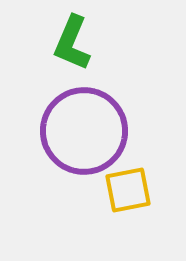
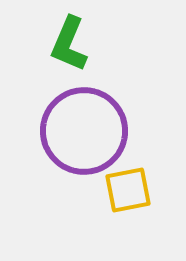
green L-shape: moved 3 px left, 1 px down
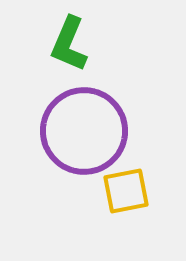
yellow square: moved 2 px left, 1 px down
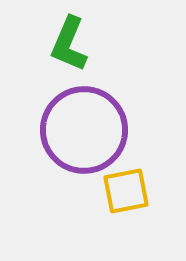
purple circle: moved 1 px up
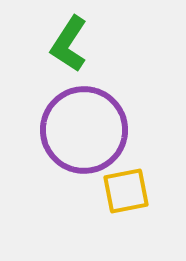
green L-shape: rotated 10 degrees clockwise
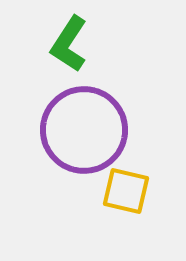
yellow square: rotated 24 degrees clockwise
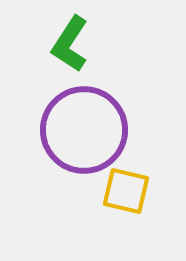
green L-shape: moved 1 px right
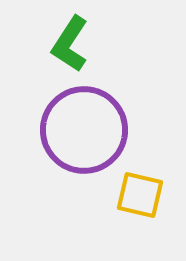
yellow square: moved 14 px right, 4 px down
